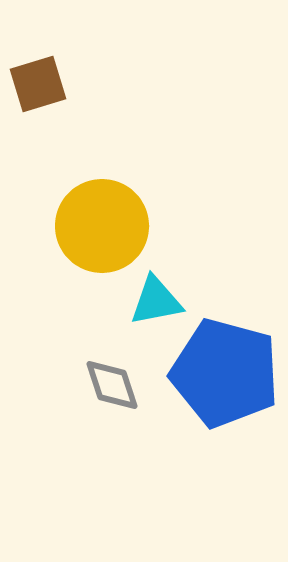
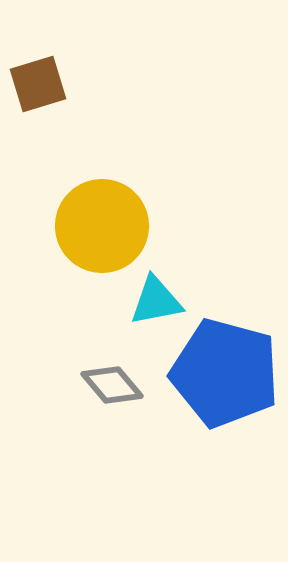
gray diamond: rotated 22 degrees counterclockwise
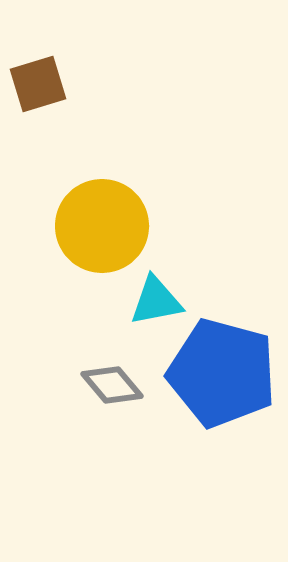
blue pentagon: moved 3 px left
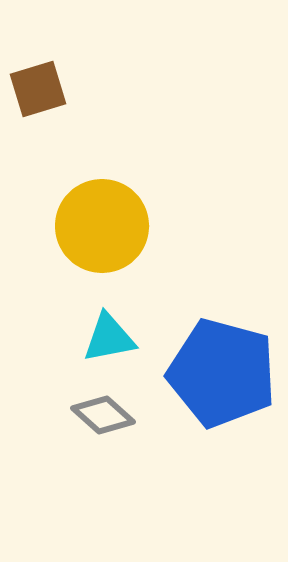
brown square: moved 5 px down
cyan triangle: moved 47 px left, 37 px down
gray diamond: moved 9 px left, 30 px down; rotated 8 degrees counterclockwise
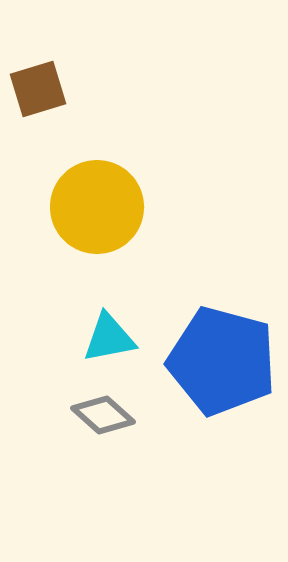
yellow circle: moved 5 px left, 19 px up
blue pentagon: moved 12 px up
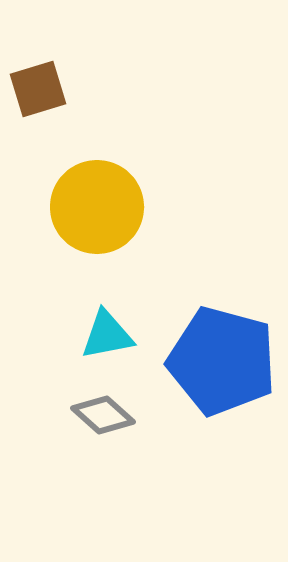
cyan triangle: moved 2 px left, 3 px up
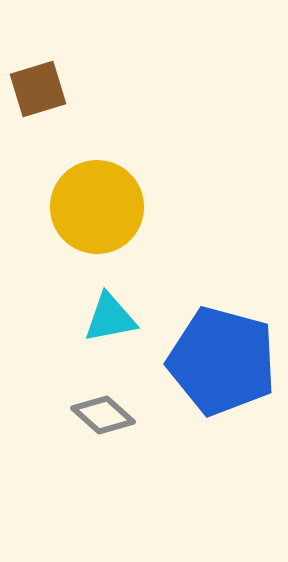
cyan triangle: moved 3 px right, 17 px up
